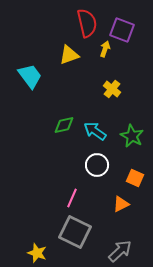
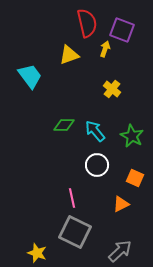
green diamond: rotated 15 degrees clockwise
cyan arrow: rotated 15 degrees clockwise
pink line: rotated 36 degrees counterclockwise
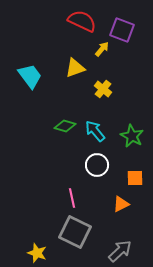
red semicircle: moved 5 px left, 2 px up; rotated 52 degrees counterclockwise
yellow arrow: moved 3 px left; rotated 21 degrees clockwise
yellow triangle: moved 6 px right, 13 px down
yellow cross: moved 9 px left
green diamond: moved 1 px right, 1 px down; rotated 15 degrees clockwise
orange square: rotated 24 degrees counterclockwise
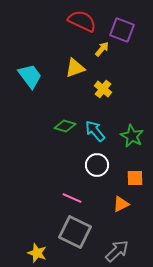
pink line: rotated 54 degrees counterclockwise
gray arrow: moved 3 px left
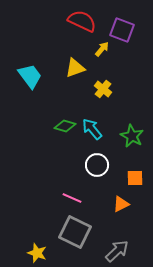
cyan arrow: moved 3 px left, 2 px up
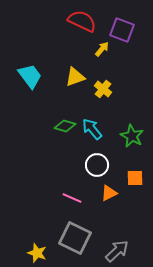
yellow triangle: moved 9 px down
orange triangle: moved 12 px left, 11 px up
gray square: moved 6 px down
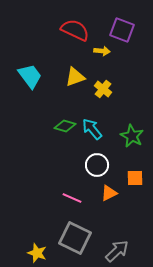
red semicircle: moved 7 px left, 9 px down
yellow arrow: moved 2 px down; rotated 56 degrees clockwise
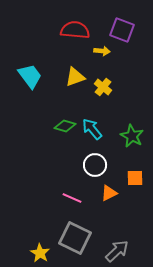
red semicircle: rotated 20 degrees counterclockwise
yellow cross: moved 2 px up
white circle: moved 2 px left
yellow star: moved 3 px right; rotated 12 degrees clockwise
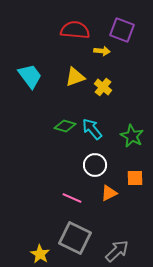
yellow star: moved 1 px down
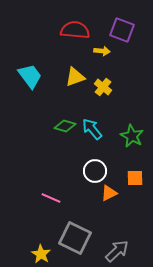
white circle: moved 6 px down
pink line: moved 21 px left
yellow star: moved 1 px right
